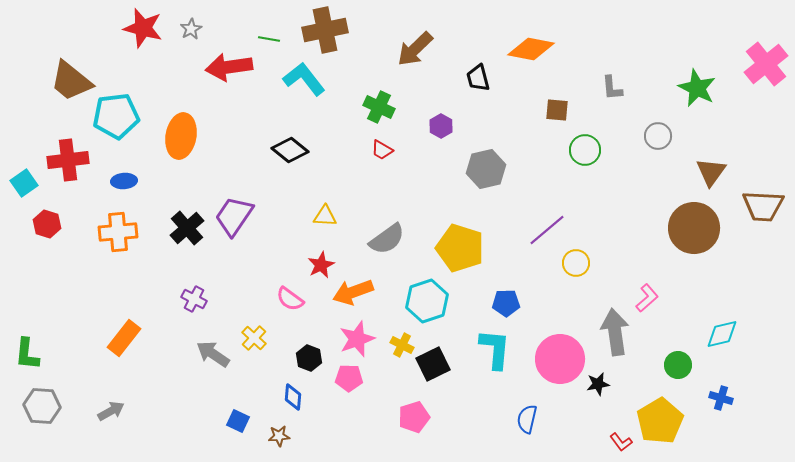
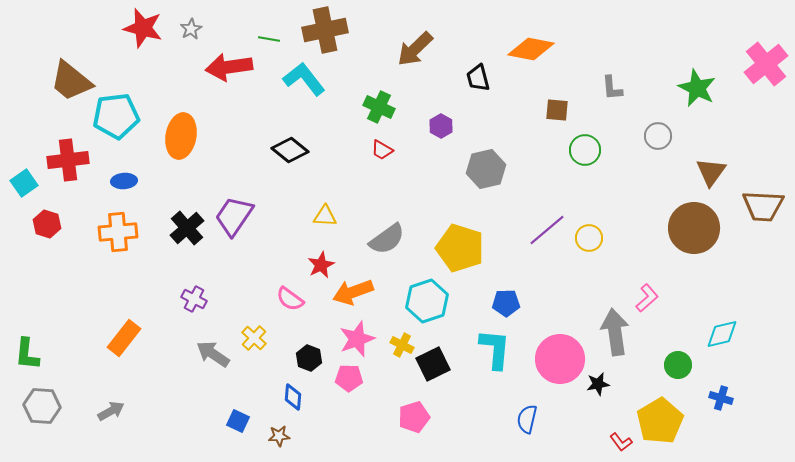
yellow circle at (576, 263): moved 13 px right, 25 px up
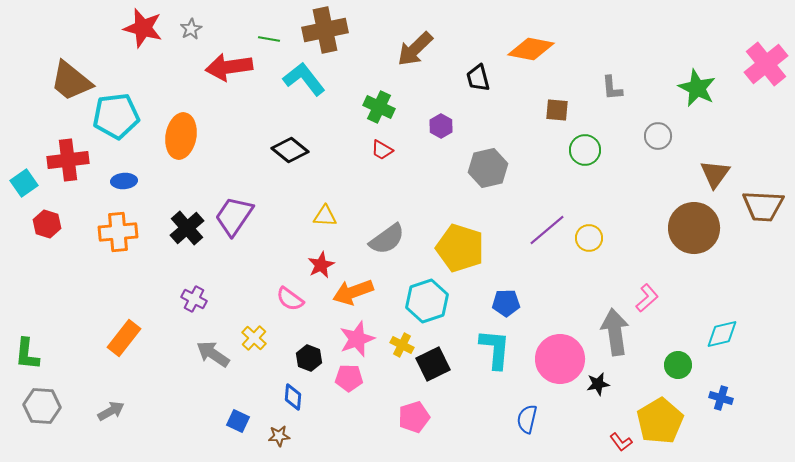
gray hexagon at (486, 169): moved 2 px right, 1 px up
brown triangle at (711, 172): moved 4 px right, 2 px down
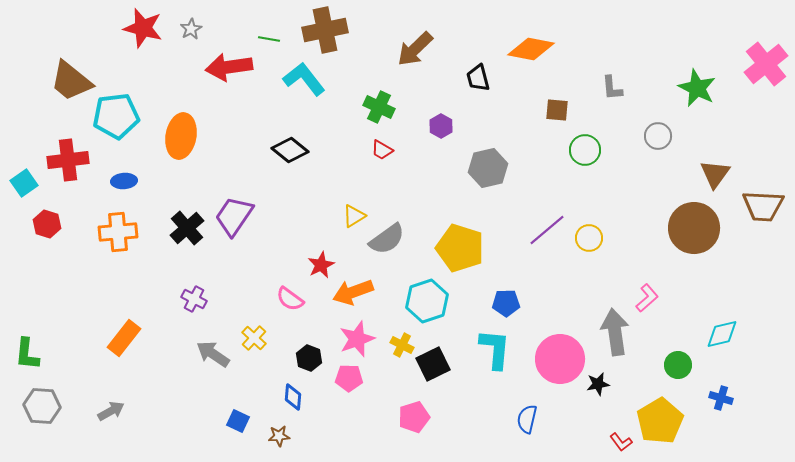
yellow triangle at (325, 216): moved 29 px right; rotated 35 degrees counterclockwise
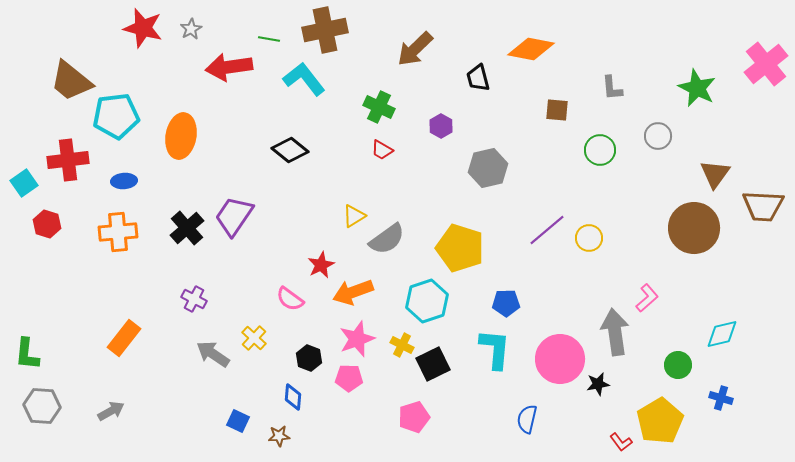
green circle at (585, 150): moved 15 px right
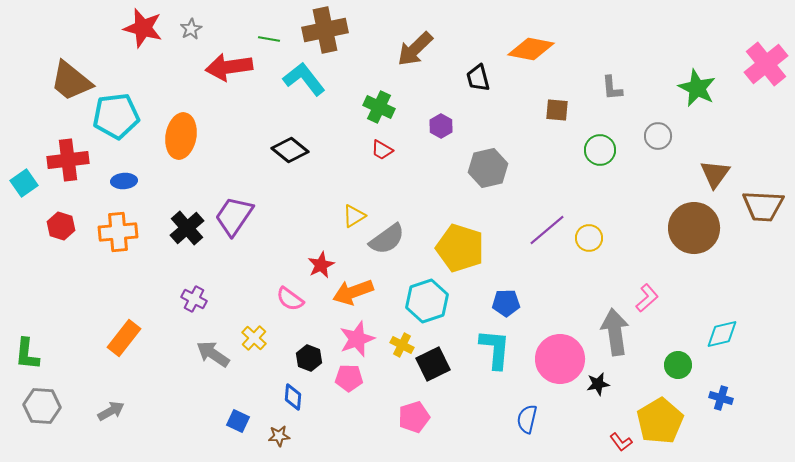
red hexagon at (47, 224): moved 14 px right, 2 px down
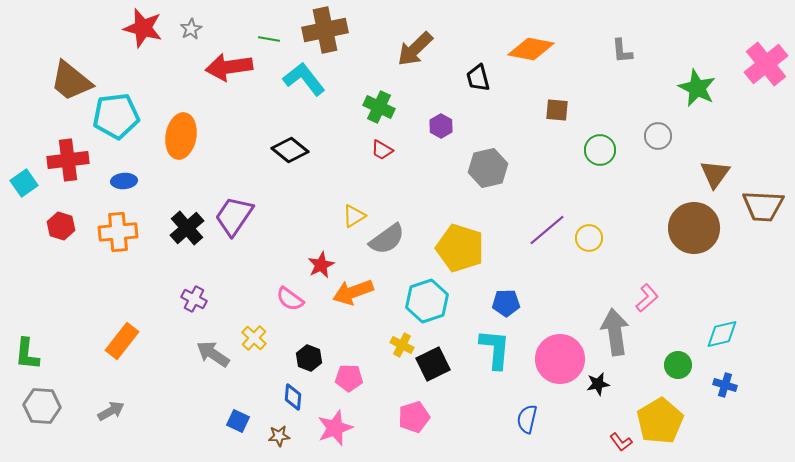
gray L-shape at (612, 88): moved 10 px right, 37 px up
orange rectangle at (124, 338): moved 2 px left, 3 px down
pink star at (357, 339): moved 22 px left, 89 px down
blue cross at (721, 398): moved 4 px right, 13 px up
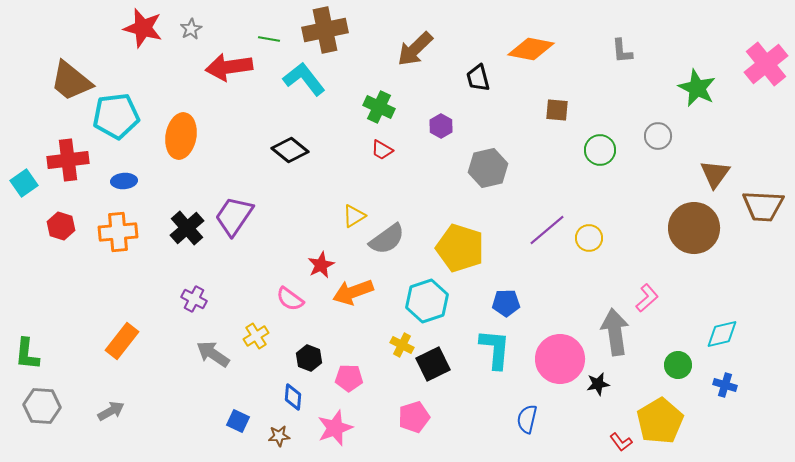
yellow cross at (254, 338): moved 2 px right, 2 px up; rotated 15 degrees clockwise
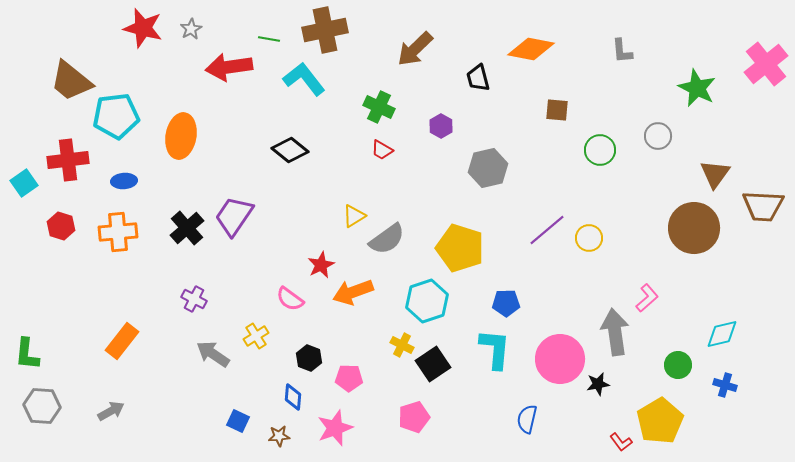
black square at (433, 364): rotated 8 degrees counterclockwise
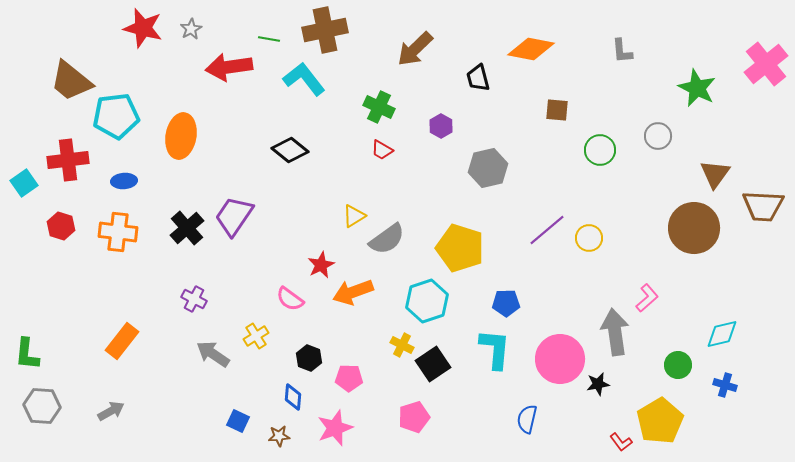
orange cross at (118, 232): rotated 12 degrees clockwise
